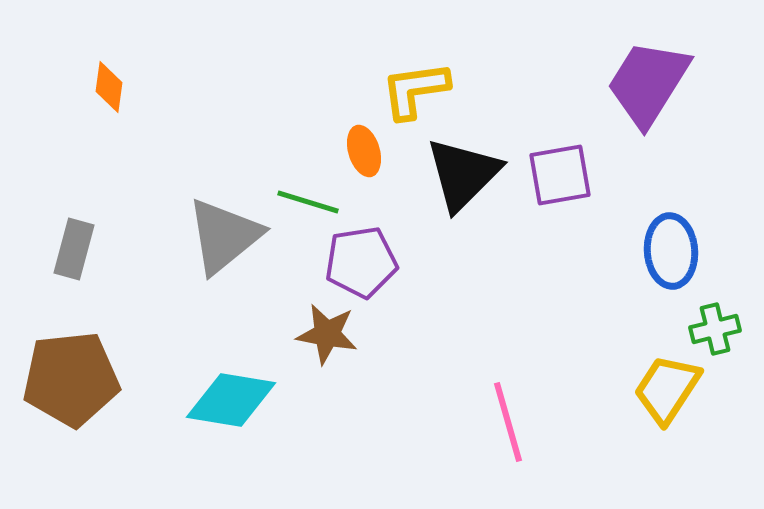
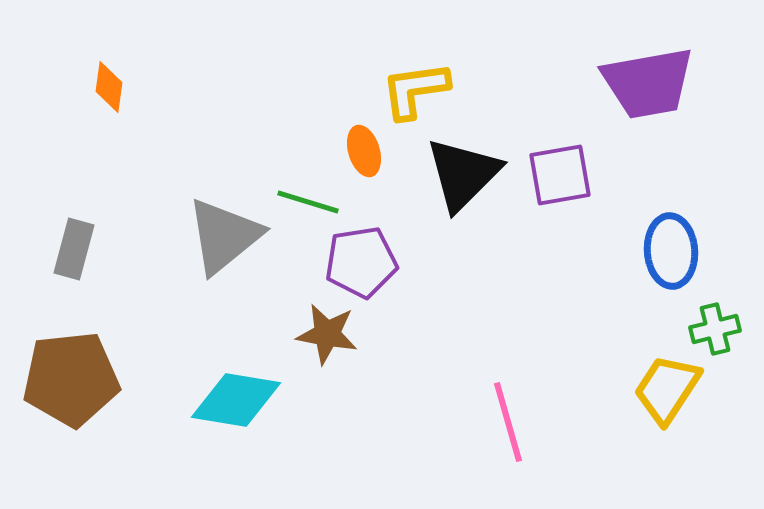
purple trapezoid: rotated 132 degrees counterclockwise
cyan diamond: moved 5 px right
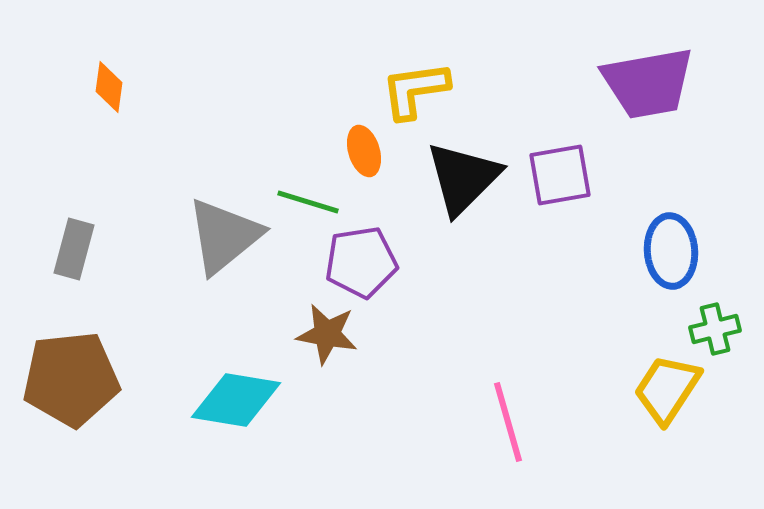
black triangle: moved 4 px down
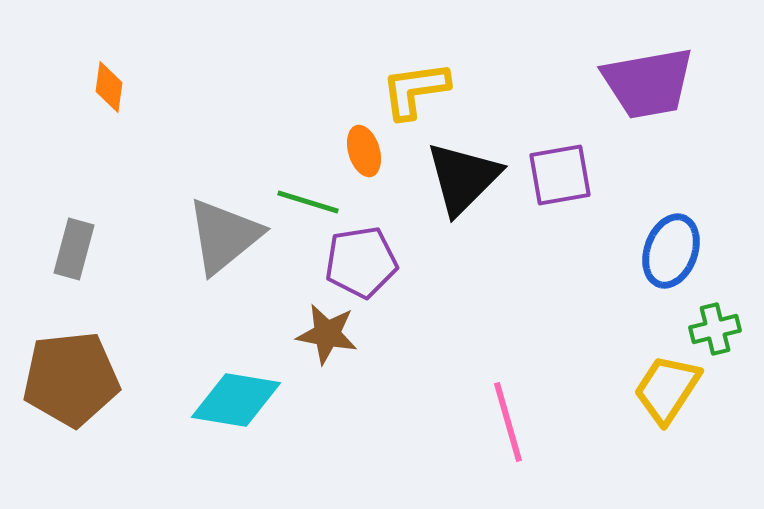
blue ellipse: rotated 24 degrees clockwise
